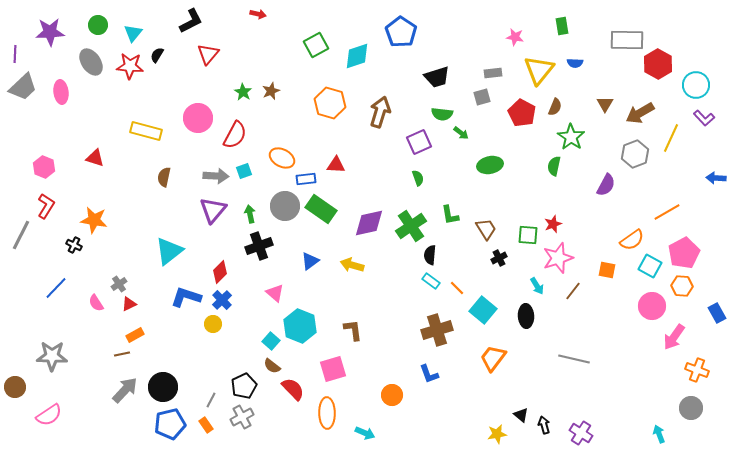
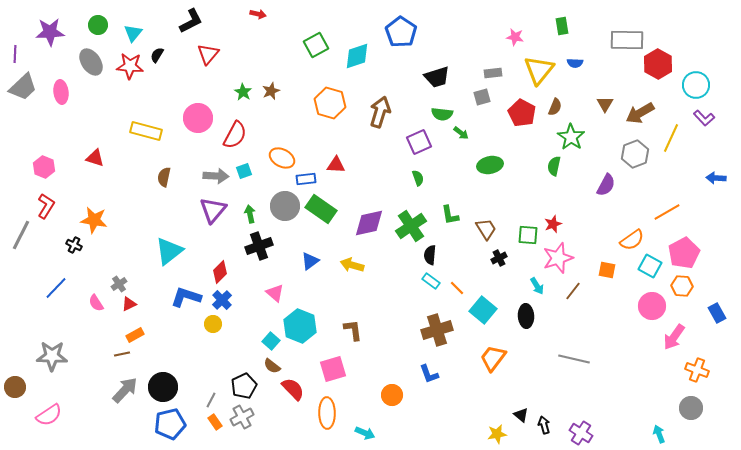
orange rectangle at (206, 425): moved 9 px right, 3 px up
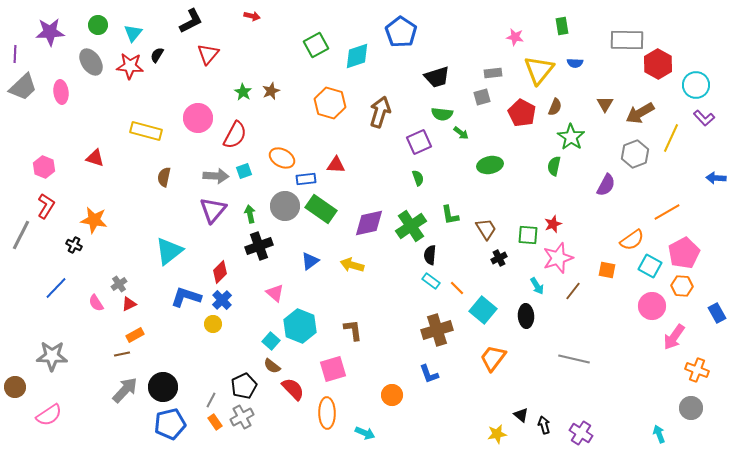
red arrow at (258, 14): moved 6 px left, 2 px down
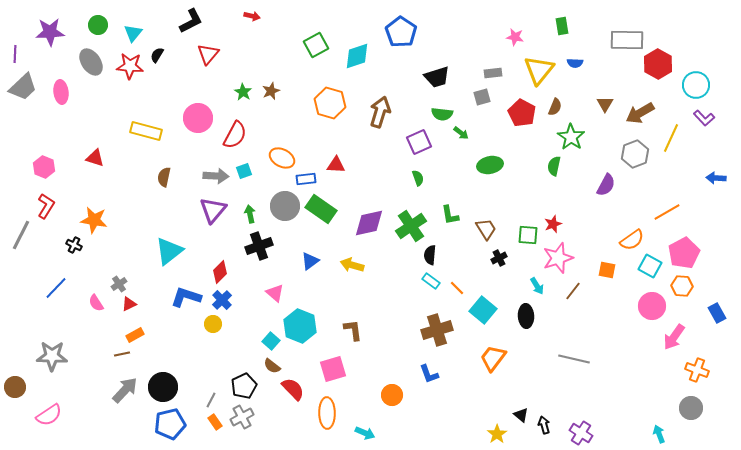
yellow star at (497, 434): rotated 24 degrees counterclockwise
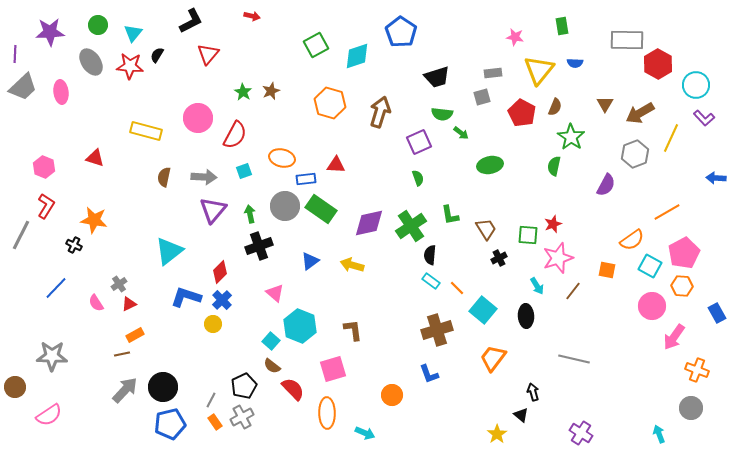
orange ellipse at (282, 158): rotated 15 degrees counterclockwise
gray arrow at (216, 176): moved 12 px left, 1 px down
black arrow at (544, 425): moved 11 px left, 33 px up
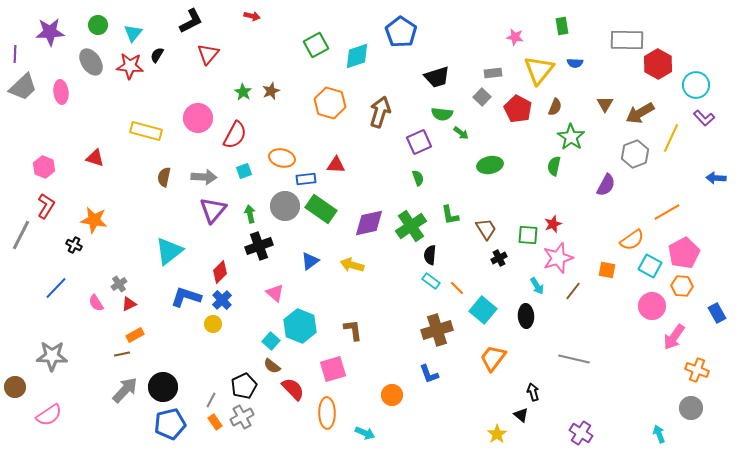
gray square at (482, 97): rotated 30 degrees counterclockwise
red pentagon at (522, 113): moved 4 px left, 4 px up
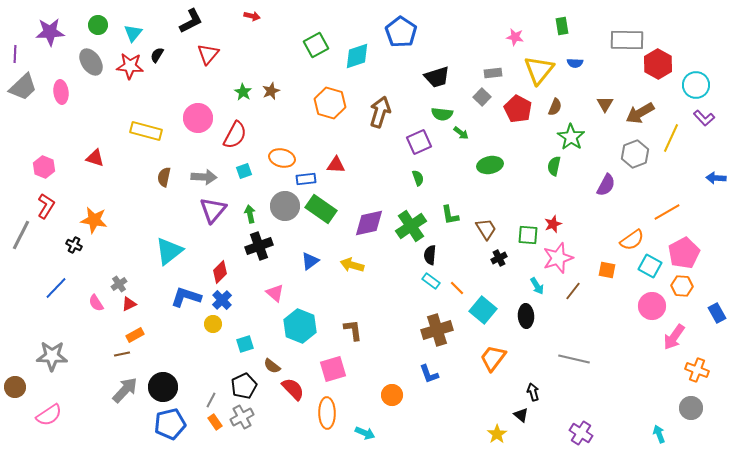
cyan square at (271, 341): moved 26 px left, 3 px down; rotated 30 degrees clockwise
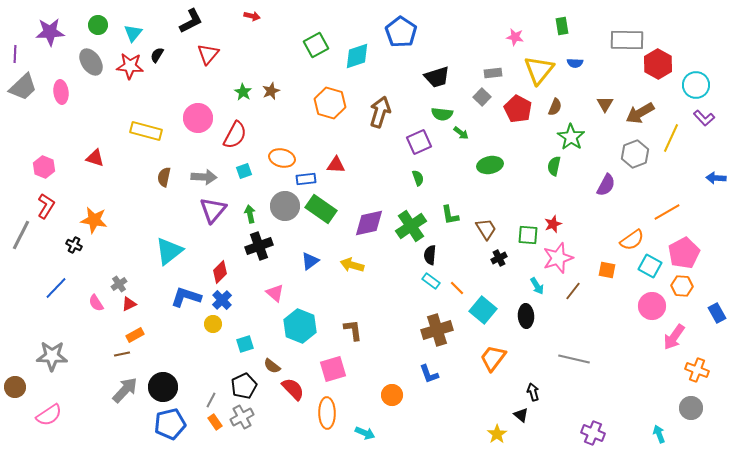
purple cross at (581, 433): moved 12 px right; rotated 10 degrees counterclockwise
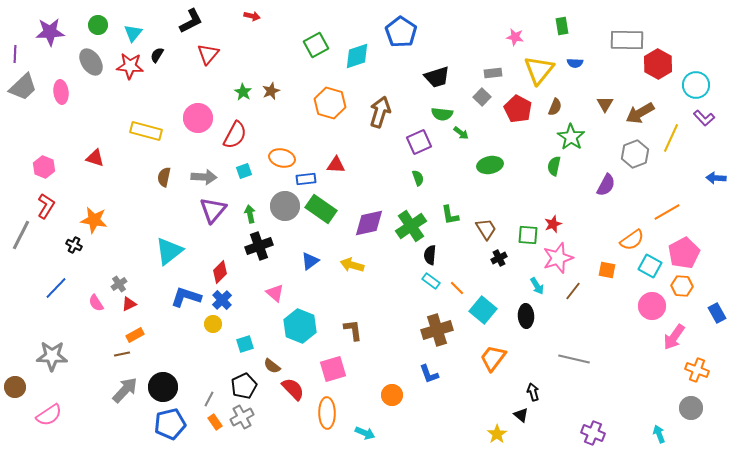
gray line at (211, 400): moved 2 px left, 1 px up
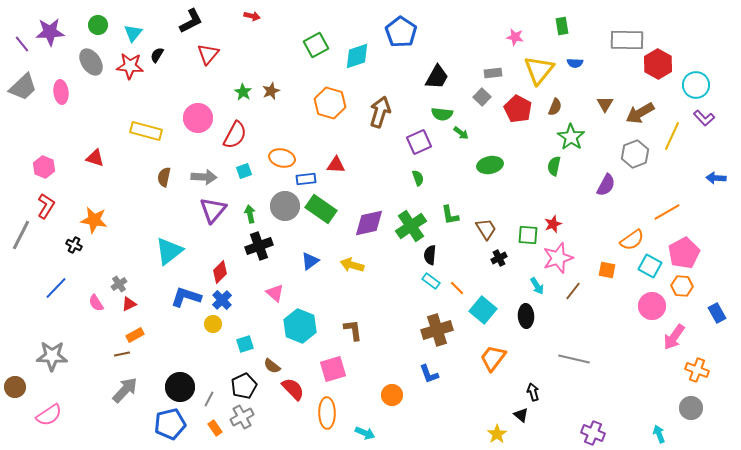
purple line at (15, 54): moved 7 px right, 10 px up; rotated 42 degrees counterclockwise
black trapezoid at (437, 77): rotated 44 degrees counterclockwise
yellow line at (671, 138): moved 1 px right, 2 px up
black circle at (163, 387): moved 17 px right
orange rectangle at (215, 422): moved 6 px down
